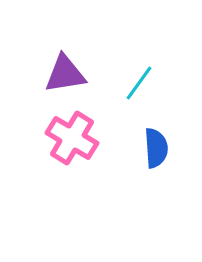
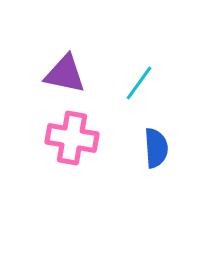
purple triangle: rotated 21 degrees clockwise
pink cross: rotated 21 degrees counterclockwise
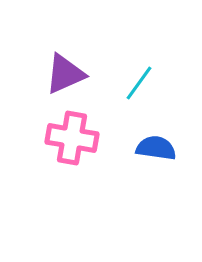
purple triangle: rotated 36 degrees counterclockwise
blue semicircle: rotated 78 degrees counterclockwise
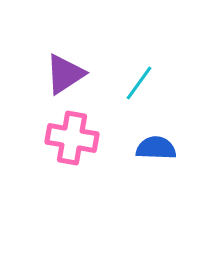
purple triangle: rotated 9 degrees counterclockwise
blue semicircle: rotated 6 degrees counterclockwise
